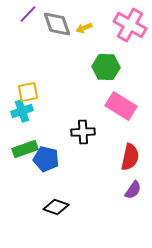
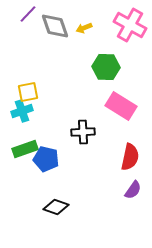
gray diamond: moved 2 px left, 2 px down
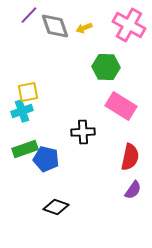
purple line: moved 1 px right, 1 px down
pink cross: moved 1 px left
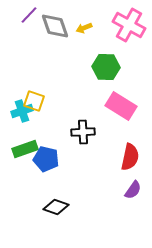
yellow square: moved 6 px right, 9 px down; rotated 30 degrees clockwise
